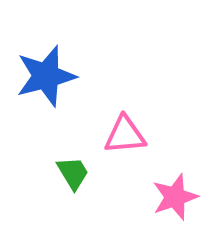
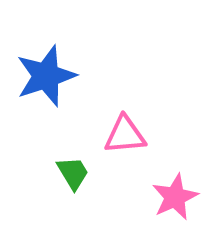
blue star: rotated 4 degrees counterclockwise
pink star: rotated 6 degrees counterclockwise
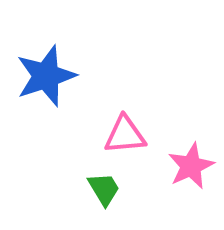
green trapezoid: moved 31 px right, 16 px down
pink star: moved 16 px right, 31 px up
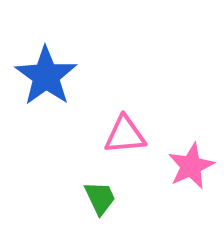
blue star: rotated 18 degrees counterclockwise
green trapezoid: moved 4 px left, 9 px down; rotated 6 degrees clockwise
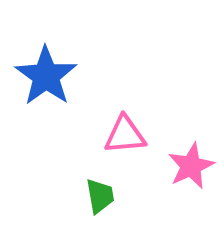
green trapezoid: moved 2 px up; rotated 15 degrees clockwise
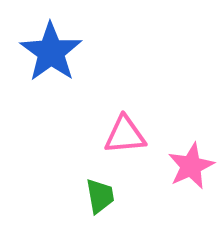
blue star: moved 5 px right, 24 px up
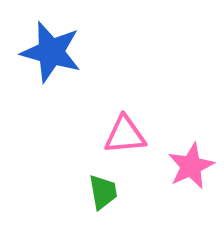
blue star: rotated 20 degrees counterclockwise
green trapezoid: moved 3 px right, 4 px up
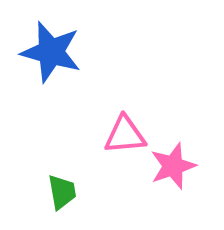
pink star: moved 18 px left; rotated 6 degrees clockwise
green trapezoid: moved 41 px left
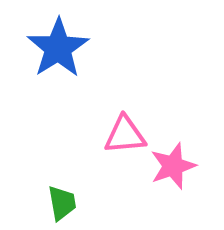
blue star: moved 7 px right, 4 px up; rotated 24 degrees clockwise
green trapezoid: moved 11 px down
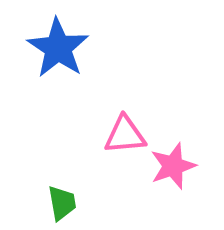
blue star: rotated 6 degrees counterclockwise
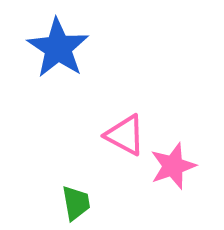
pink triangle: rotated 33 degrees clockwise
green trapezoid: moved 14 px right
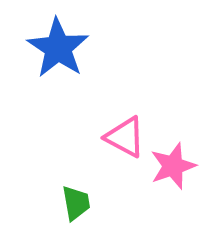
pink triangle: moved 2 px down
